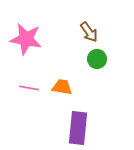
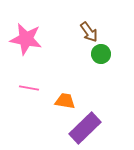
green circle: moved 4 px right, 5 px up
orange trapezoid: moved 3 px right, 14 px down
purple rectangle: moved 7 px right; rotated 40 degrees clockwise
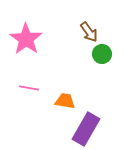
pink star: rotated 24 degrees clockwise
green circle: moved 1 px right
purple rectangle: moved 1 px right, 1 px down; rotated 16 degrees counterclockwise
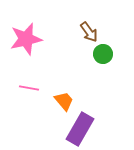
pink star: rotated 24 degrees clockwise
green circle: moved 1 px right
orange trapezoid: moved 1 px left; rotated 40 degrees clockwise
purple rectangle: moved 6 px left
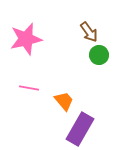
green circle: moved 4 px left, 1 px down
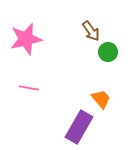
brown arrow: moved 2 px right, 1 px up
green circle: moved 9 px right, 3 px up
orange trapezoid: moved 37 px right, 2 px up
purple rectangle: moved 1 px left, 2 px up
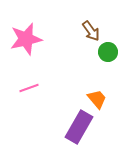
pink line: rotated 30 degrees counterclockwise
orange trapezoid: moved 4 px left
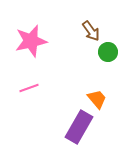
pink star: moved 5 px right, 2 px down
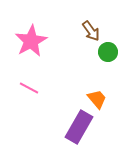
pink star: rotated 16 degrees counterclockwise
pink line: rotated 48 degrees clockwise
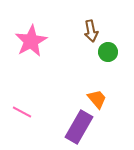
brown arrow: rotated 25 degrees clockwise
pink line: moved 7 px left, 24 px down
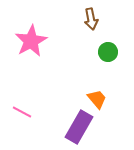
brown arrow: moved 12 px up
